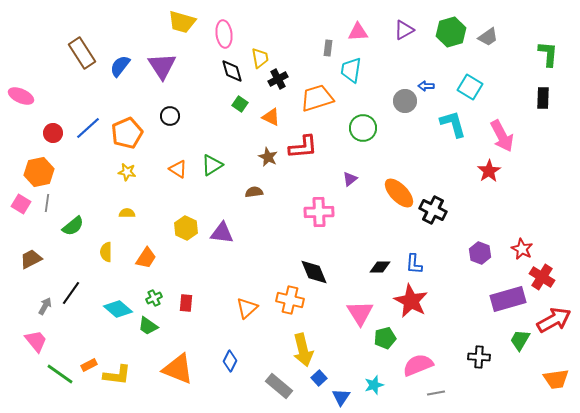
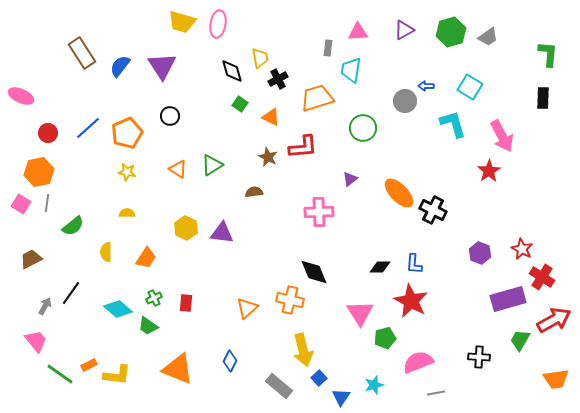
pink ellipse at (224, 34): moved 6 px left, 10 px up; rotated 16 degrees clockwise
red circle at (53, 133): moved 5 px left
pink semicircle at (418, 365): moved 3 px up
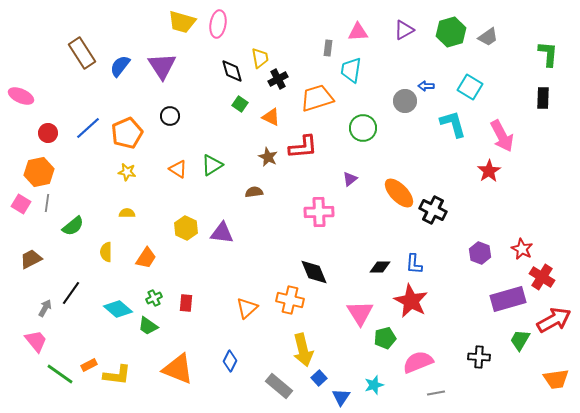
gray arrow at (45, 306): moved 2 px down
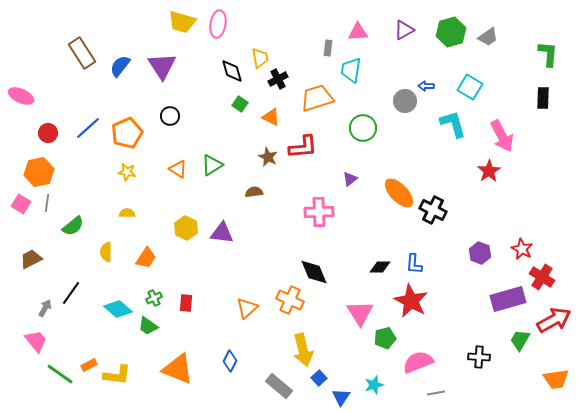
orange cross at (290, 300): rotated 12 degrees clockwise
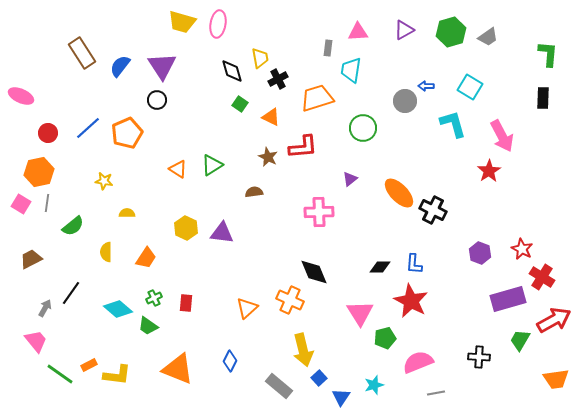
black circle at (170, 116): moved 13 px left, 16 px up
yellow star at (127, 172): moved 23 px left, 9 px down
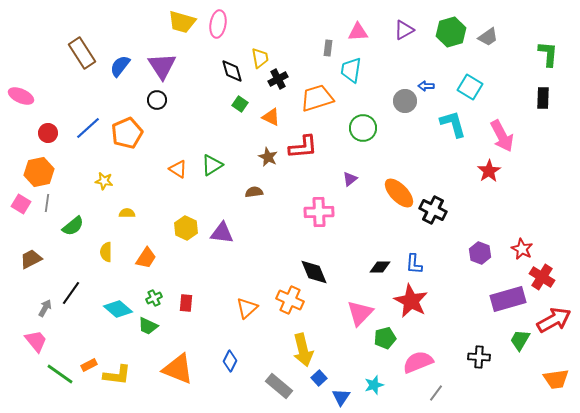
pink triangle at (360, 313): rotated 16 degrees clockwise
green trapezoid at (148, 326): rotated 10 degrees counterclockwise
gray line at (436, 393): rotated 42 degrees counterclockwise
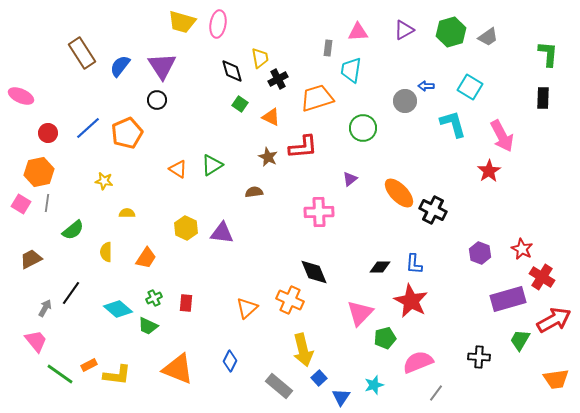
green semicircle at (73, 226): moved 4 px down
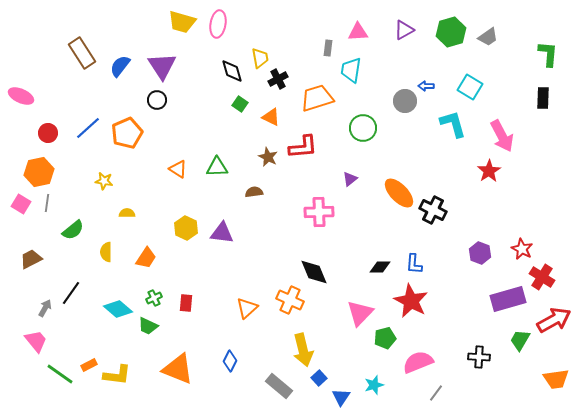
green triangle at (212, 165): moved 5 px right, 2 px down; rotated 30 degrees clockwise
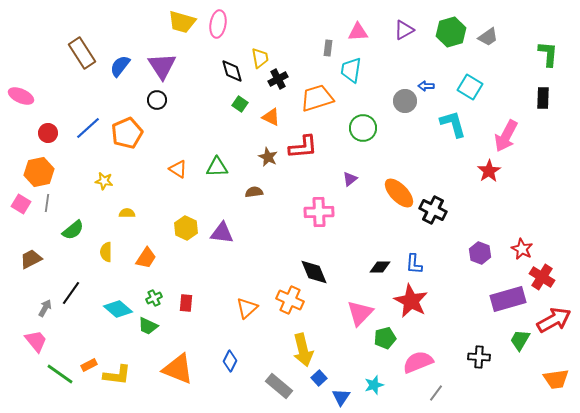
pink arrow at (502, 136): moved 4 px right; rotated 56 degrees clockwise
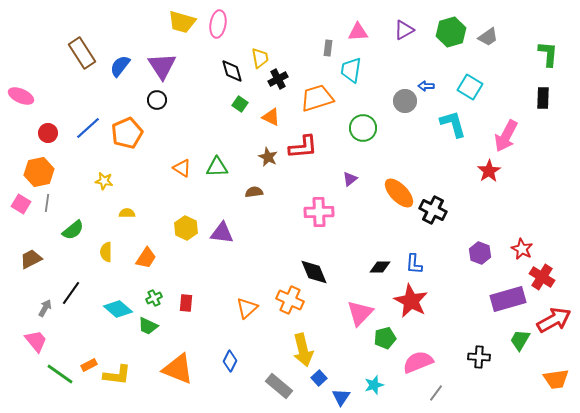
orange triangle at (178, 169): moved 4 px right, 1 px up
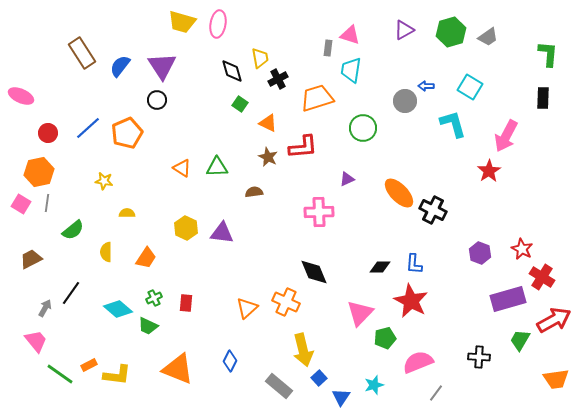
pink triangle at (358, 32): moved 8 px left, 3 px down; rotated 20 degrees clockwise
orange triangle at (271, 117): moved 3 px left, 6 px down
purple triangle at (350, 179): moved 3 px left; rotated 14 degrees clockwise
orange cross at (290, 300): moved 4 px left, 2 px down
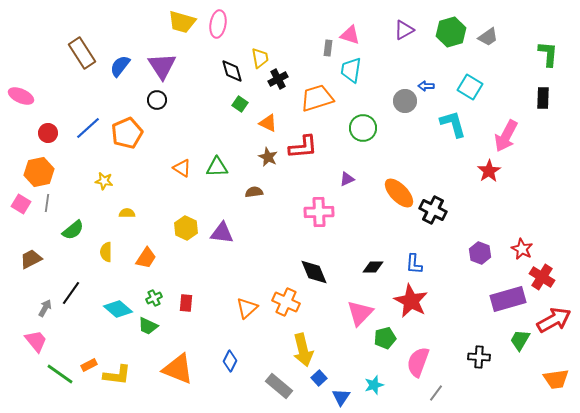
black diamond at (380, 267): moved 7 px left
pink semicircle at (418, 362): rotated 48 degrees counterclockwise
